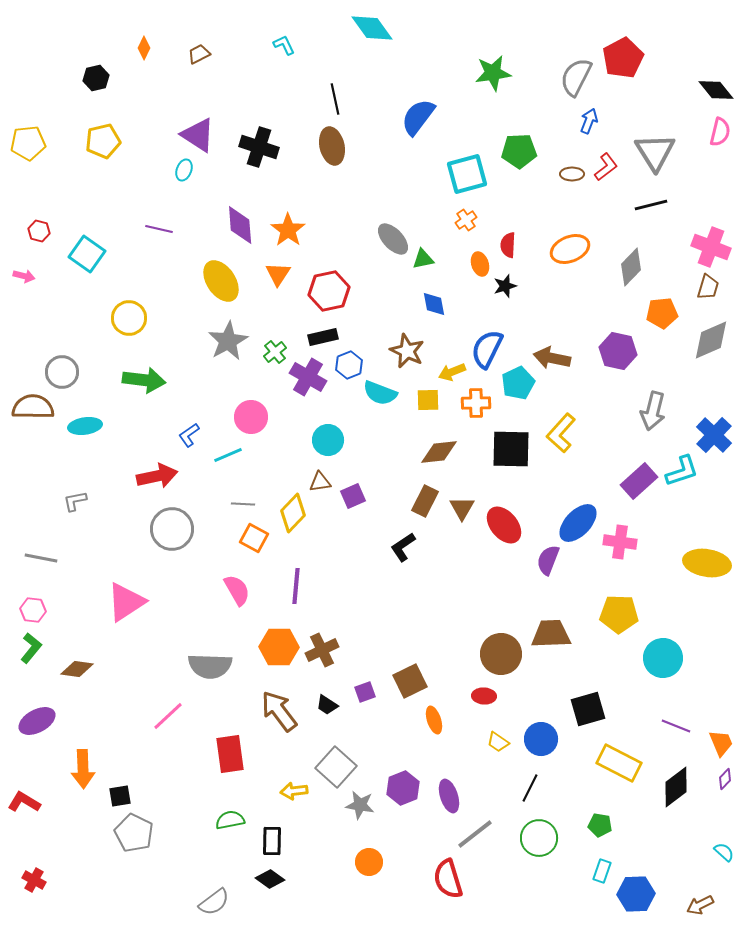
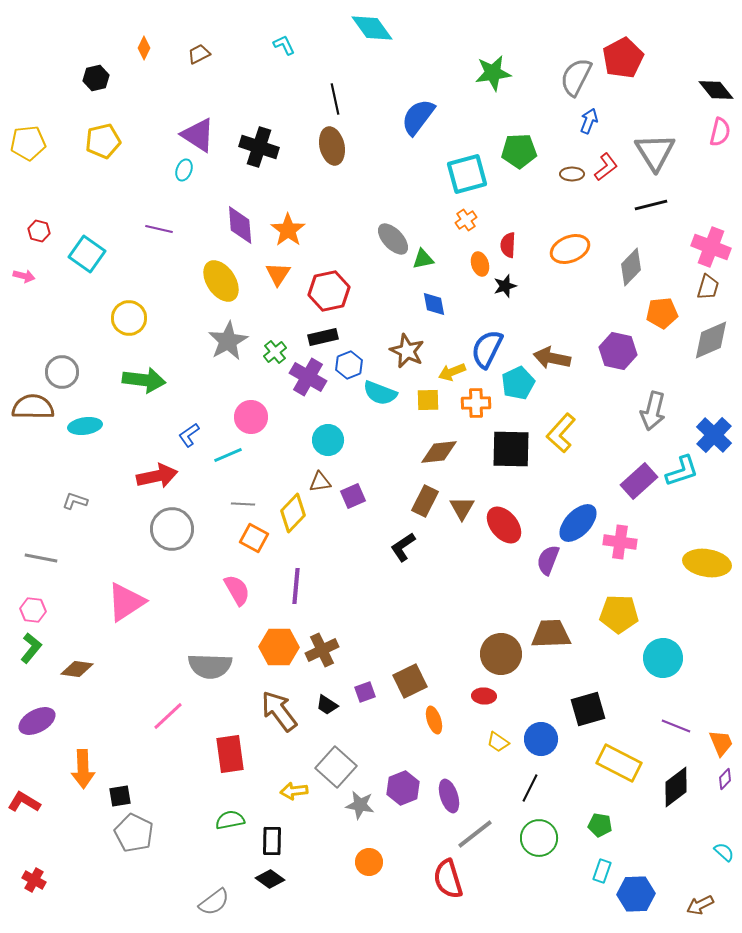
gray L-shape at (75, 501): rotated 30 degrees clockwise
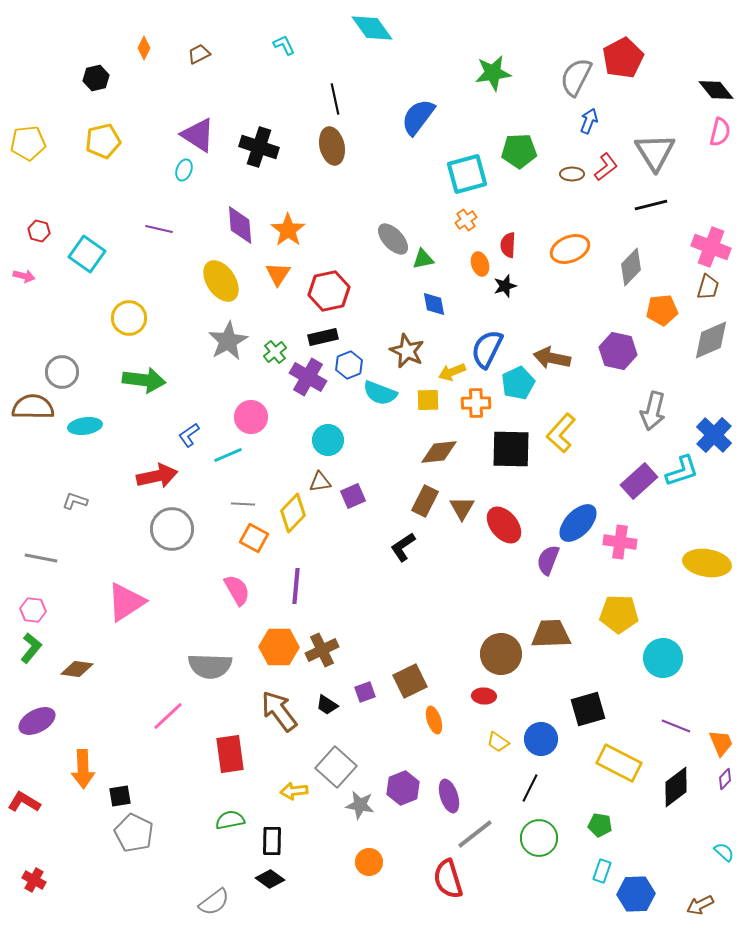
orange pentagon at (662, 313): moved 3 px up
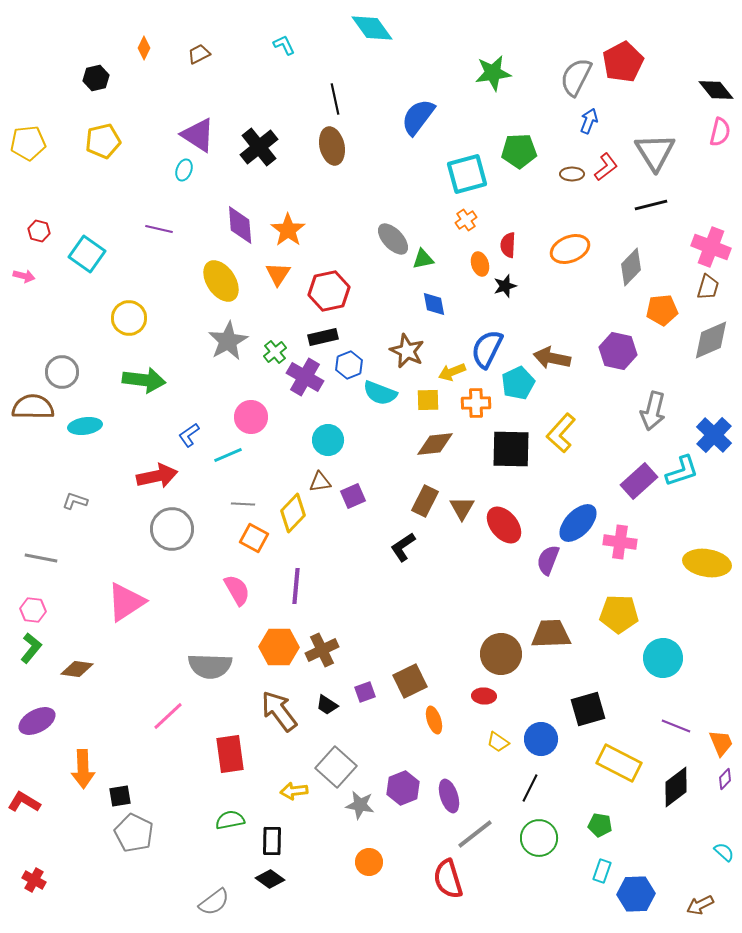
red pentagon at (623, 58): moved 4 px down
black cross at (259, 147): rotated 33 degrees clockwise
purple cross at (308, 377): moved 3 px left
brown diamond at (439, 452): moved 4 px left, 8 px up
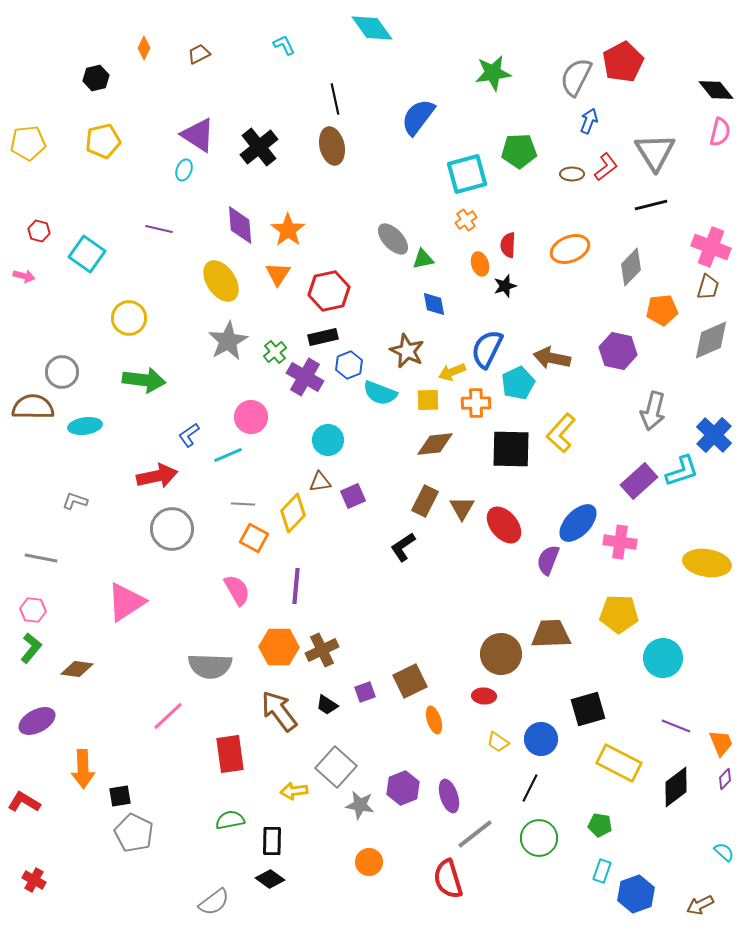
blue hexagon at (636, 894): rotated 18 degrees counterclockwise
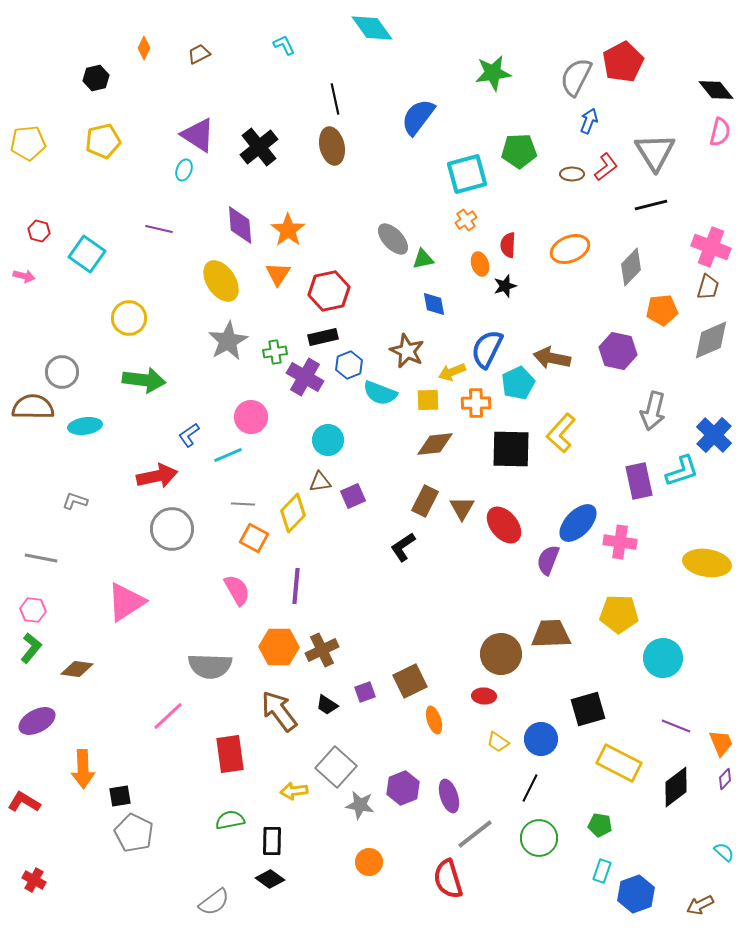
green cross at (275, 352): rotated 30 degrees clockwise
purple rectangle at (639, 481): rotated 60 degrees counterclockwise
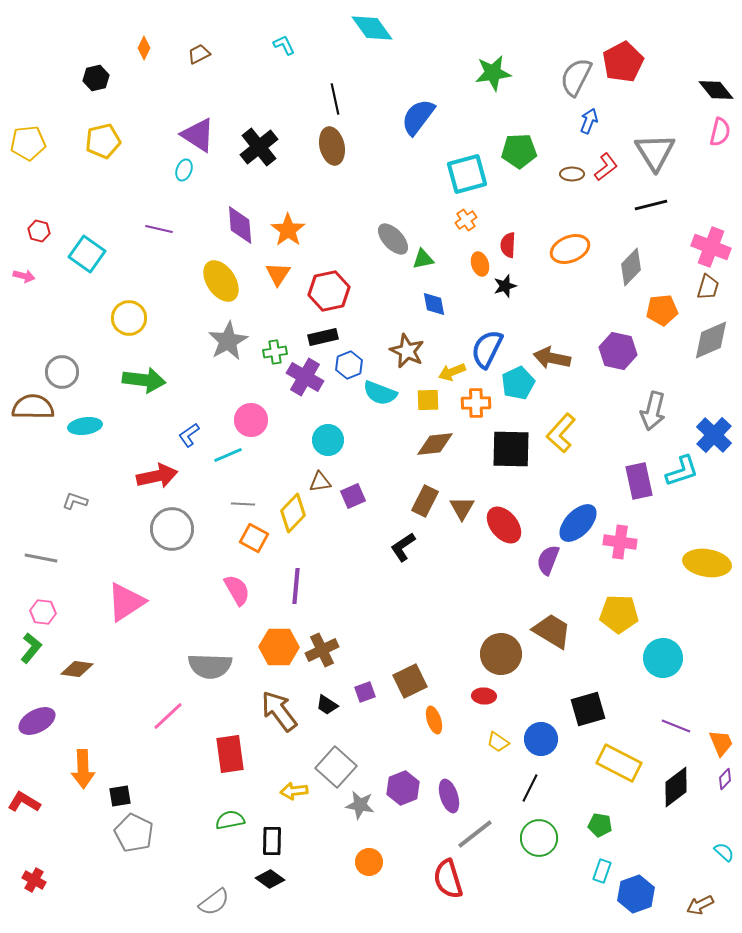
pink circle at (251, 417): moved 3 px down
pink hexagon at (33, 610): moved 10 px right, 2 px down
brown trapezoid at (551, 634): moved 1 px right, 3 px up; rotated 33 degrees clockwise
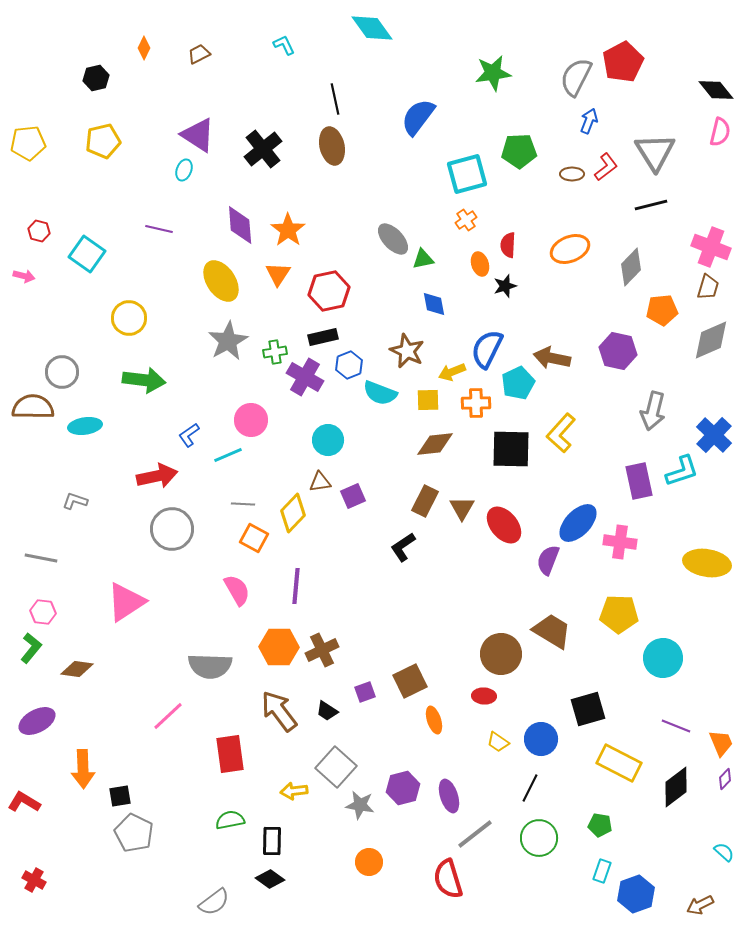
black cross at (259, 147): moved 4 px right, 2 px down
black trapezoid at (327, 705): moved 6 px down
purple hexagon at (403, 788): rotated 8 degrees clockwise
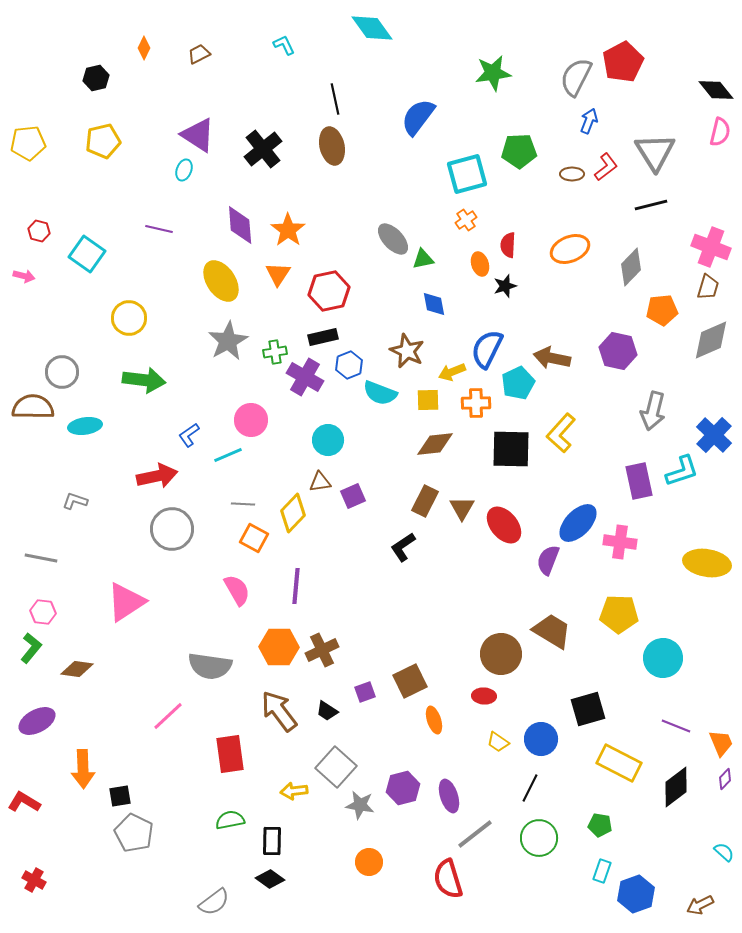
gray semicircle at (210, 666): rotated 6 degrees clockwise
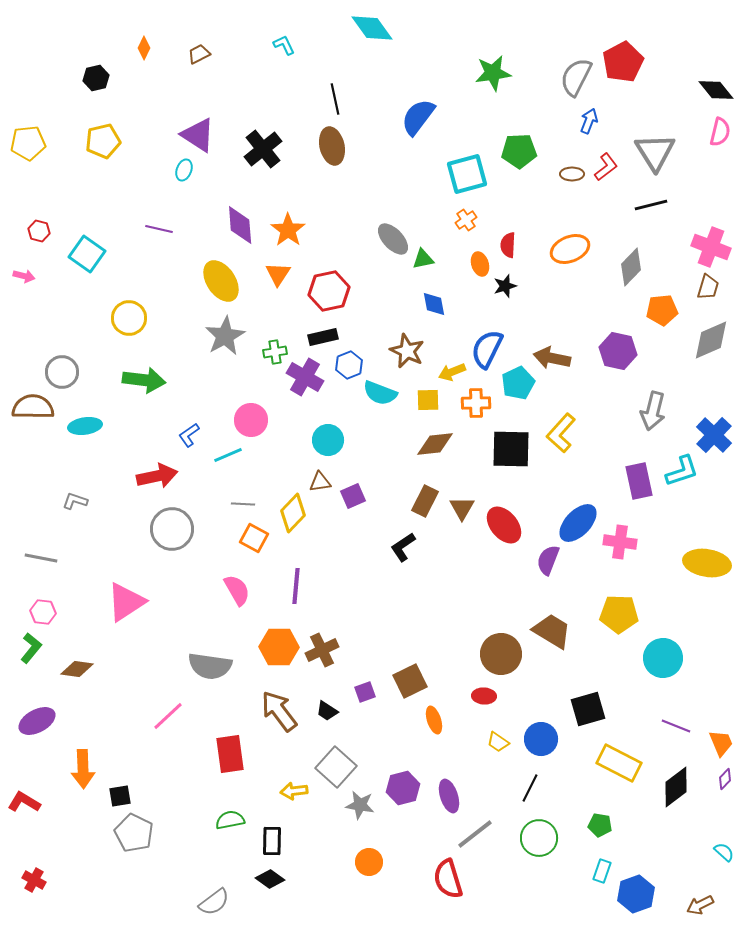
gray star at (228, 341): moved 3 px left, 5 px up
